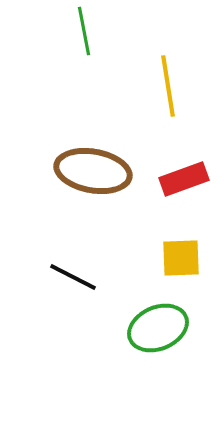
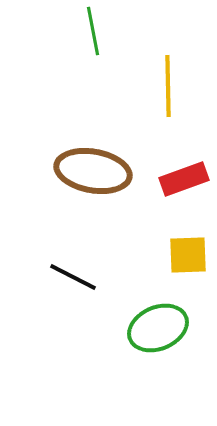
green line: moved 9 px right
yellow line: rotated 8 degrees clockwise
yellow square: moved 7 px right, 3 px up
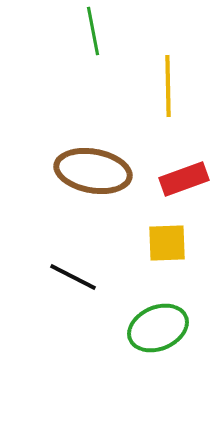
yellow square: moved 21 px left, 12 px up
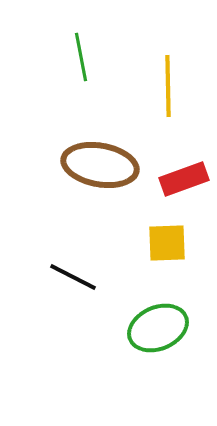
green line: moved 12 px left, 26 px down
brown ellipse: moved 7 px right, 6 px up
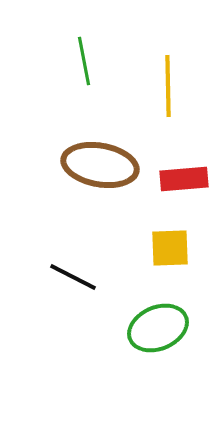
green line: moved 3 px right, 4 px down
red rectangle: rotated 15 degrees clockwise
yellow square: moved 3 px right, 5 px down
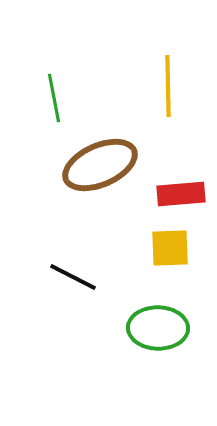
green line: moved 30 px left, 37 px down
brown ellipse: rotated 34 degrees counterclockwise
red rectangle: moved 3 px left, 15 px down
green ellipse: rotated 24 degrees clockwise
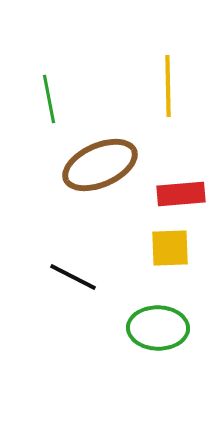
green line: moved 5 px left, 1 px down
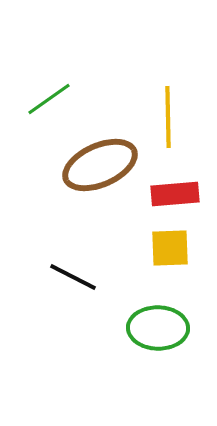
yellow line: moved 31 px down
green line: rotated 66 degrees clockwise
red rectangle: moved 6 px left
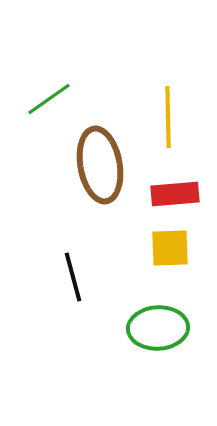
brown ellipse: rotated 76 degrees counterclockwise
black line: rotated 48 degrees clockwise
green ellipse: rotated 4 degrees counterclockwise
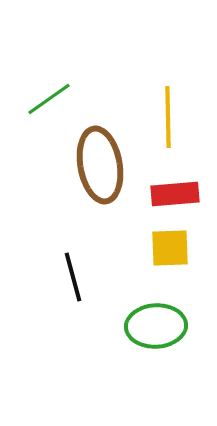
green ellipse: moved 2 px left, 2 px up
